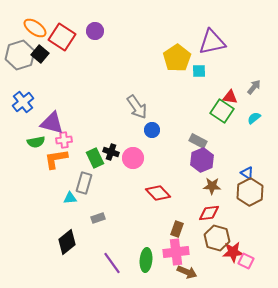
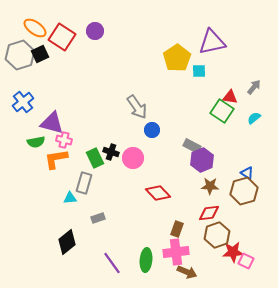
black square at (40, 54): rotated 24 degrees clockwise
pink cross at (64, 140): rotated 21 degrees clockwise
gray rectangle at (198, 141): moved 6 px left, 5 px down
brown star at (212, 186): moved 2 px left
brown hexagon at (250, 192): moved 6 px left, 1 px up; rotated 12 degrees clockwise
brown hexagon at (217, 238): moved 3 px up; rotated 25 degrees clockwise
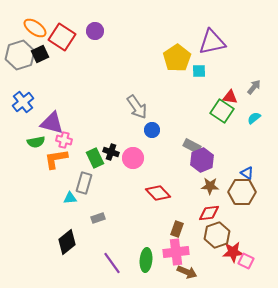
brown hexagon at (244, 191): moved 2 px left, 1 px down; rotated 16 degrees clockwise
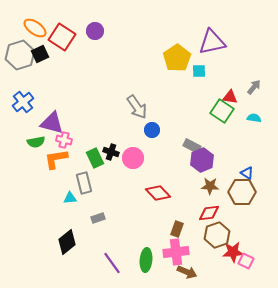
cyan semicircle at (254, 118): rotated 48 degrees clockwise
gray rectangle at (84, 183): rotated 30 degrees counterclockwise
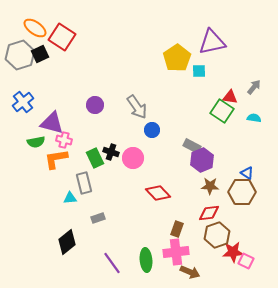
purple circle at (95, 31): moved 74 px down
green ellipse at (146, 260): rotated 10 degrees counterclockwise
brown arrow at (187, 272): moved 3 px right
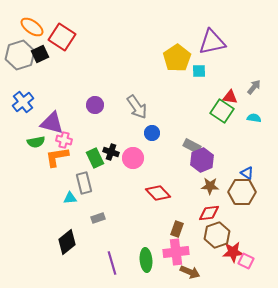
orange ellipse at (35, 28): moved 3 px left, 1 px up
blue circle at (152, 130): moved 3 px down
orange L-shape at (56, 159): moved 1 px right, 2 px up
purple line at (112, 263): rotated 20 degrees clockwise
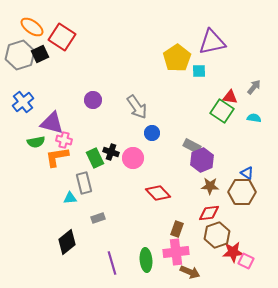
purple circle at (95, 105): moved 2 px left, 5 px up
